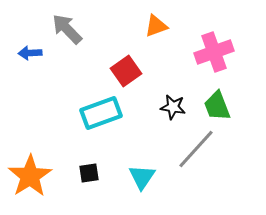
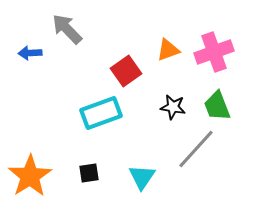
orange triangle: moved 12 px right, 24 px down
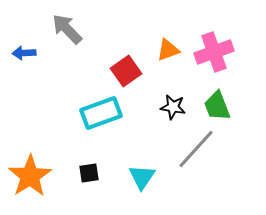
blue arrow: moved 6 px left
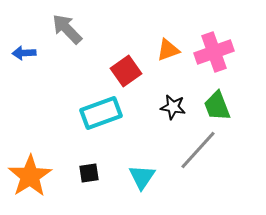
gray line: moved 2 px right, 1 px down
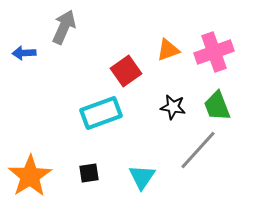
gray arrow: moved 3 px left, 2 px up; rotated 68 degrees clockwise
